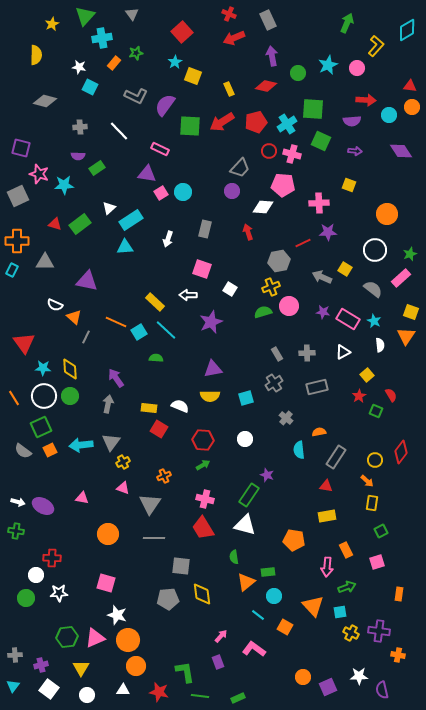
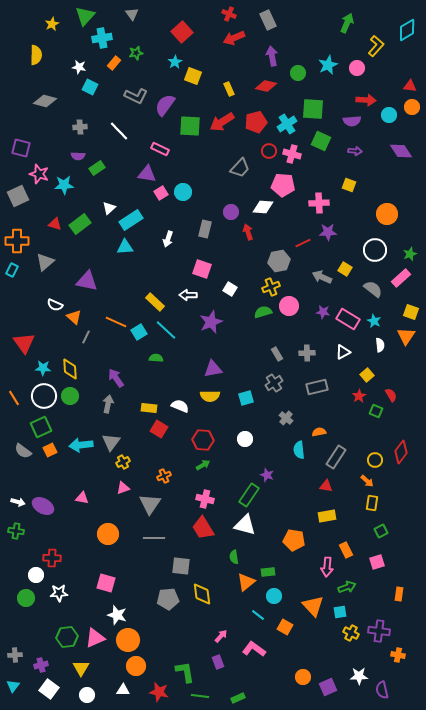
purple circle at (232, 191): moved 1 px left, 21 px down
gray triangle at (45, 262): rotated 42 degrees counterclockwise
pink triangle at (123, 488): rotated 40 degrees counterclockwise
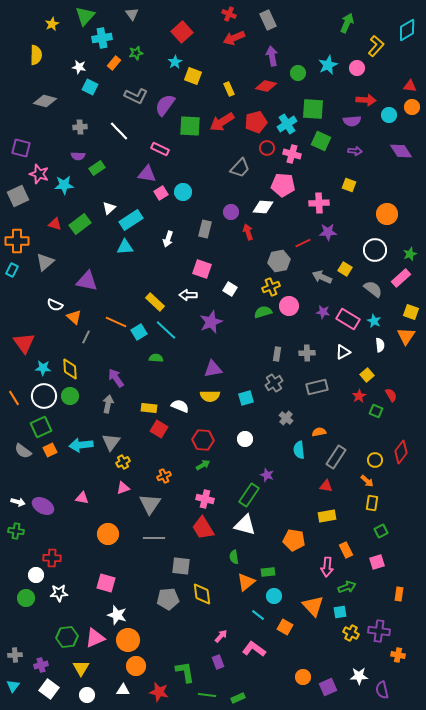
red circle at (269, 151): moved 2 px left, 3 px up
gray rectangle at (277, 354): rotated 40 degrees clockwise
green line at (200, 696): moved 7 px right, 1 px up
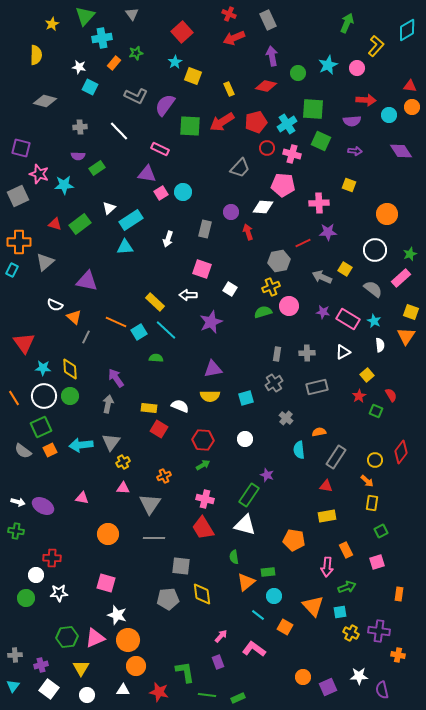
orange cross at (17, 241): moved 2 px right, 1 px down
pink triangle at (123, 488): rotated 24 degrees clockwise
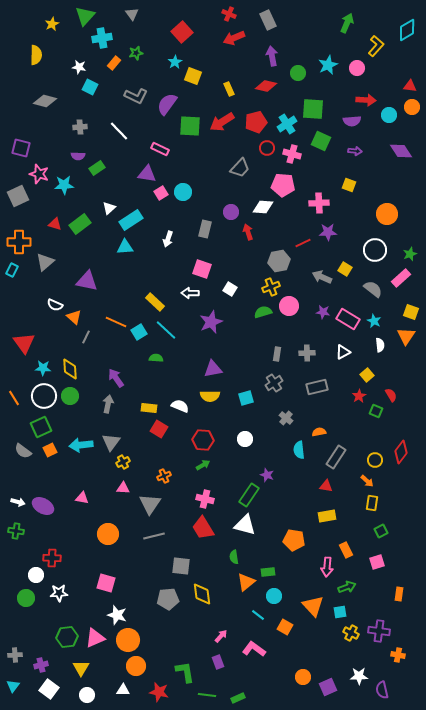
purple semicircle at (165, 105): moved 2 px right, 1 px up
white arrow at (188, 295): moved 2 px right, 2 px up
gray line at (154, 538): moved 2 px up; rotated 15 degrees counterclockwise
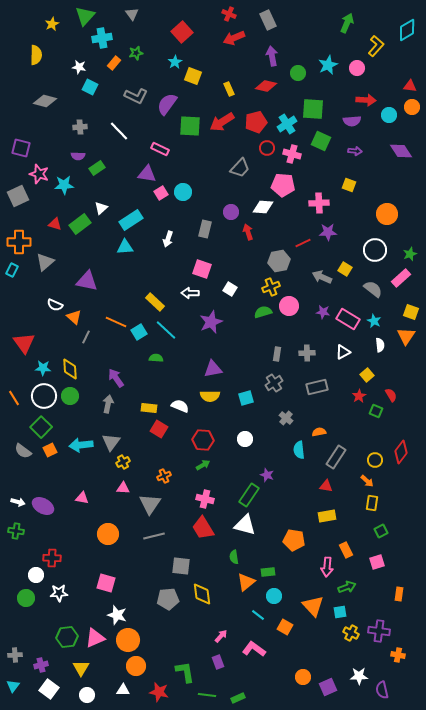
white triangle at (109, 208): moved 8 px left
green square at (41, 427): rotated 20 degrees counterclockwise
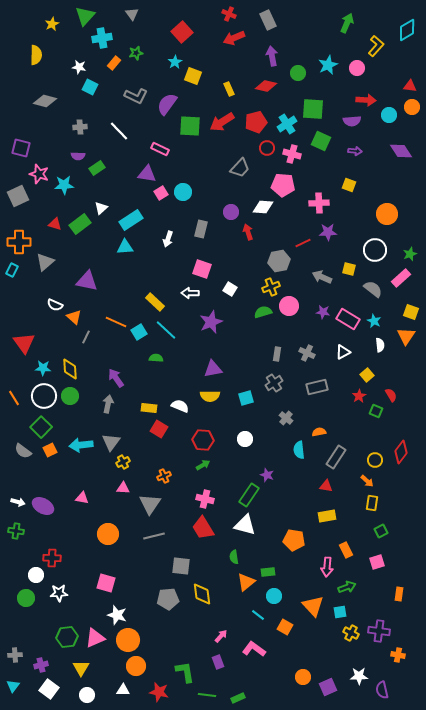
gray rectangle at (205, 229): moved 4 px left
yellow square at (345, 269): moved 4 px right; rotated 16 degrees counterclockwise
gray cross at (307, 353): rotated 28 degrees clockwise
